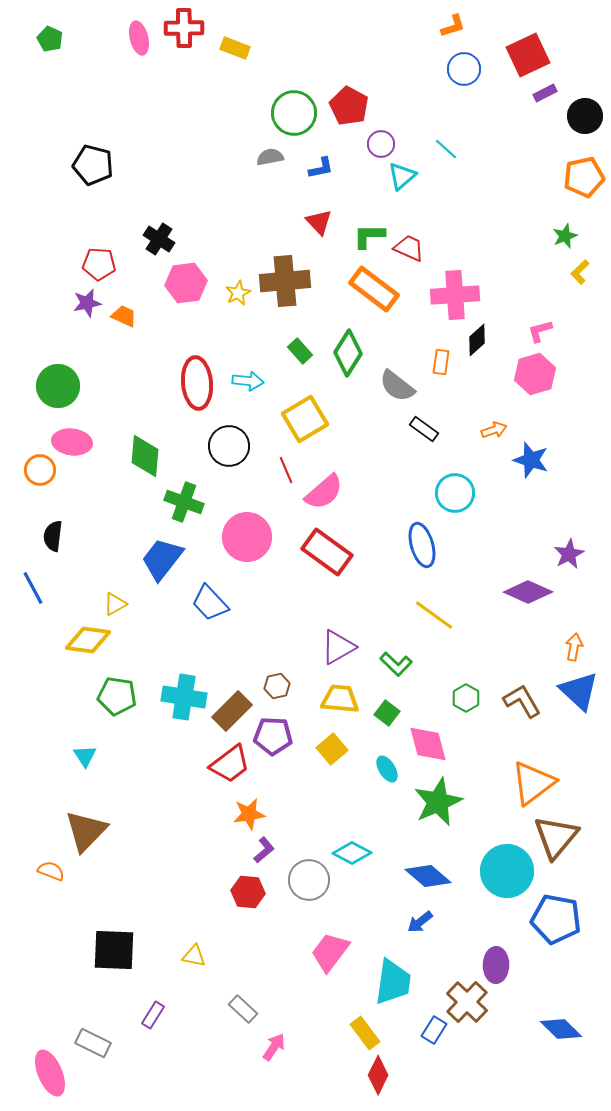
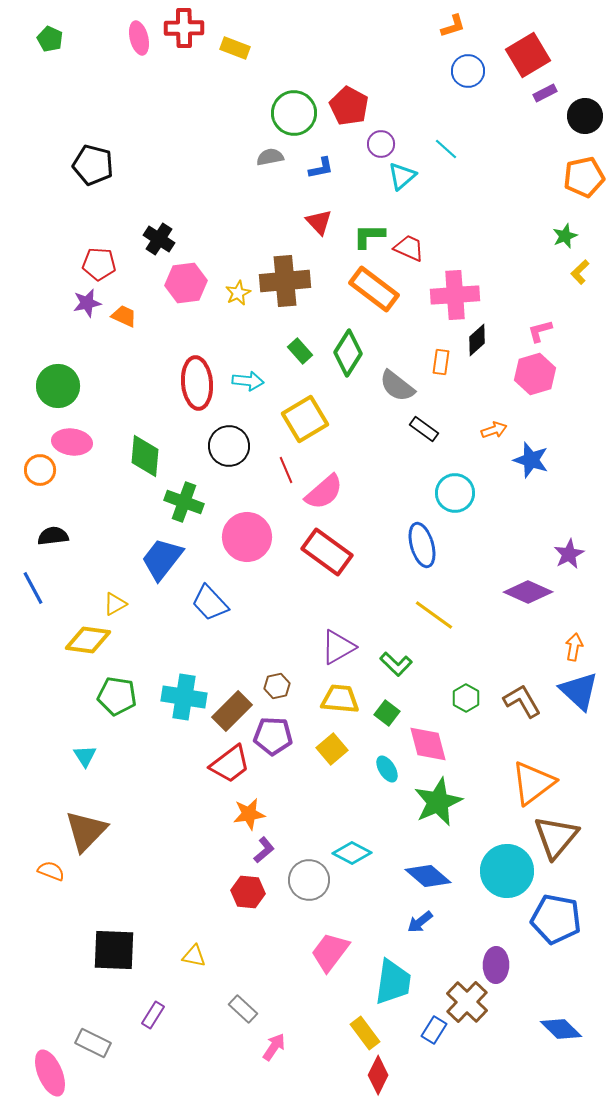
red square at (528, 55): rotated 6 degrees counterclockwise
blue circle at (464, 69): moved 4 px right, 2 px down
black semicircle at (53, 536): rotated 76 degrees clockwise
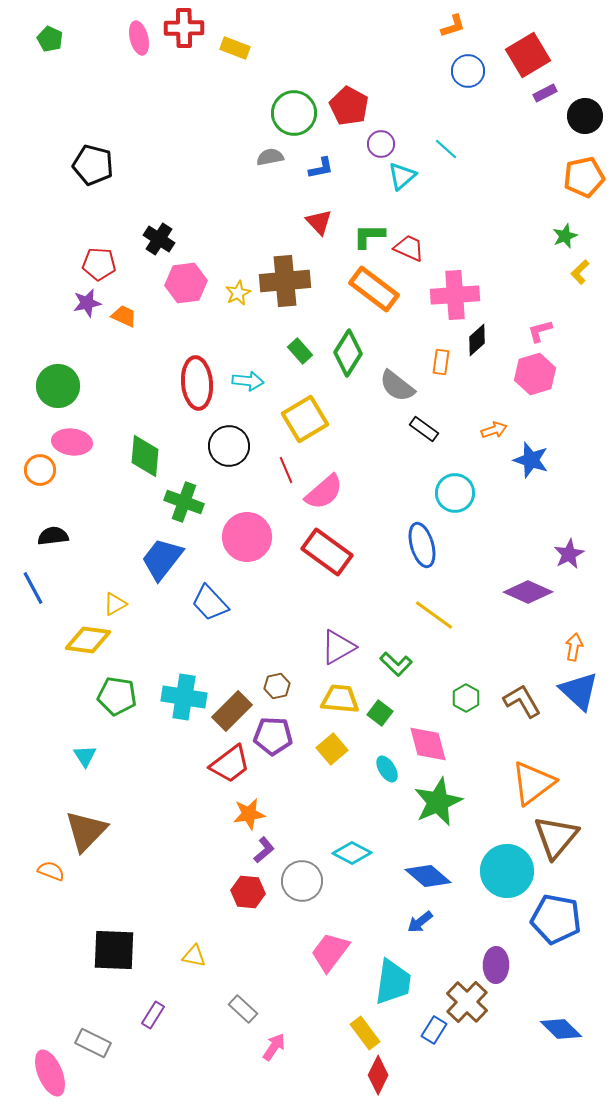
green square at (387, 713): moved 7 px left
gray circle at (309, 880): moved 7 px left, 1 px down
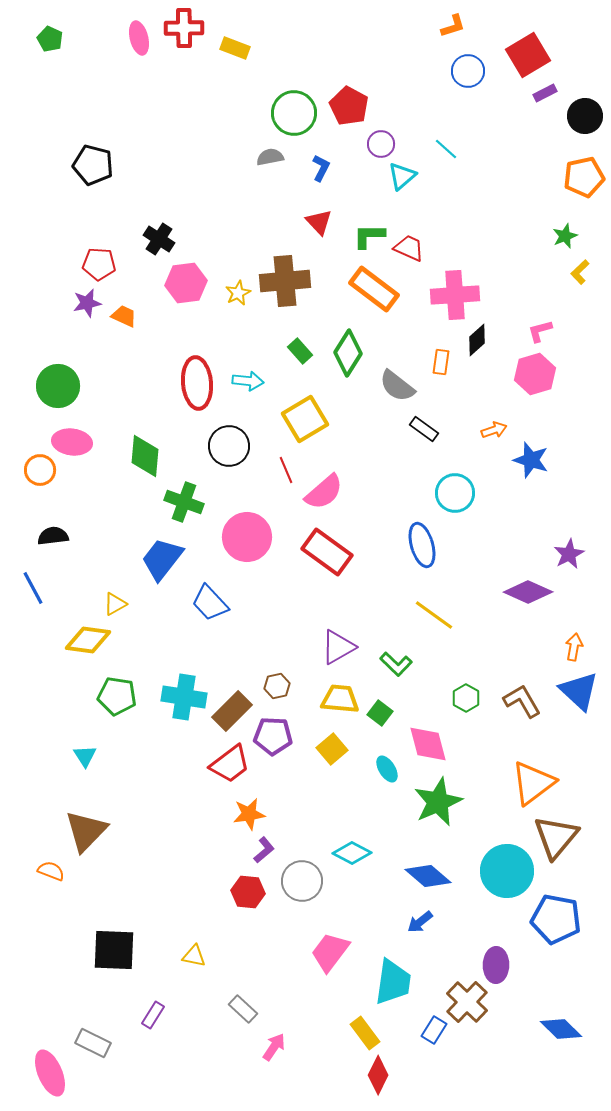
blue L-shape at (321, 168): rotated 52 degrees counterclockwise
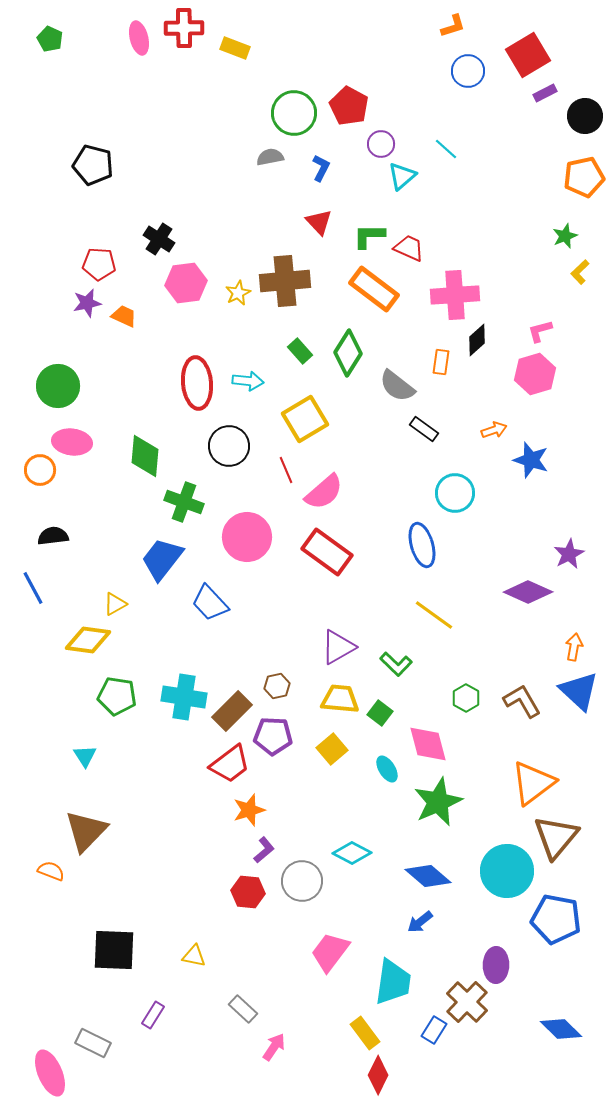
orange star at (249, 814): moved 4 px up; rotated 8 degrees counterclockwise
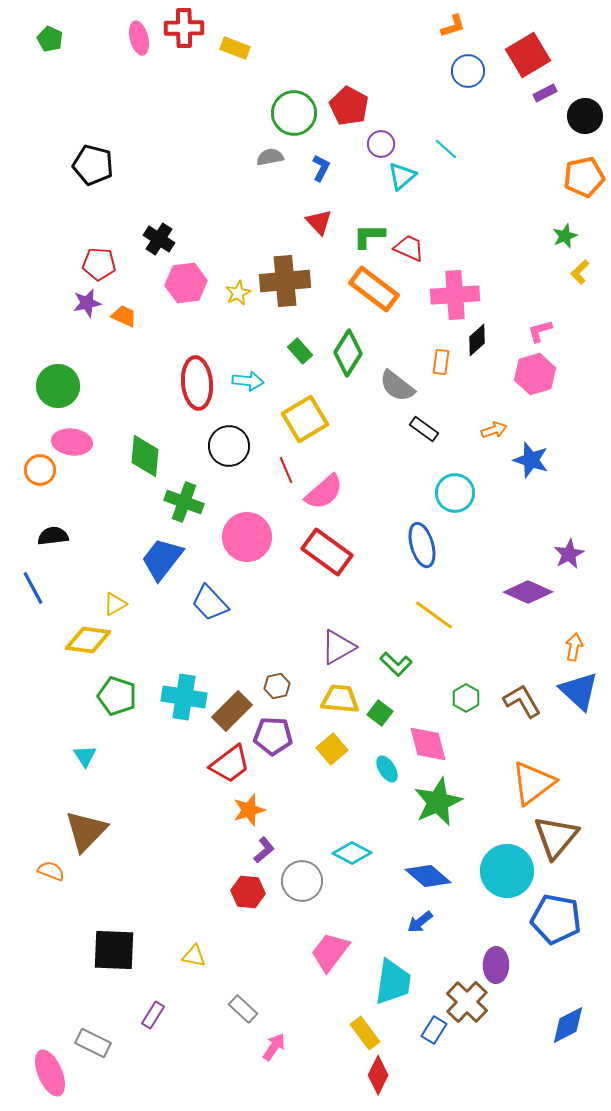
green pentagon at (117, 696): rotated 9 degrees clockwise
blue diamond at (561, 1029): moved 7 px right, 4 px up; rotated 72 degrees counterclockwise
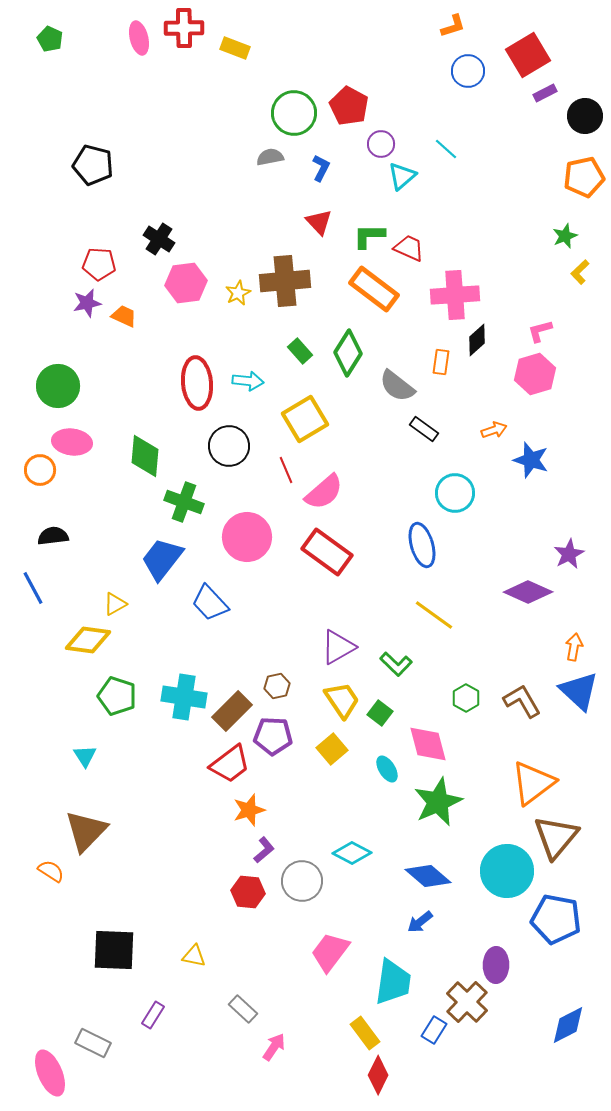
yellow trapezoid at (340, 699): moved 2 px right, 1 px down; rotated 51 degrees clockwise
orange semicircle at (51, 871): rotated 12 degrees clockwise
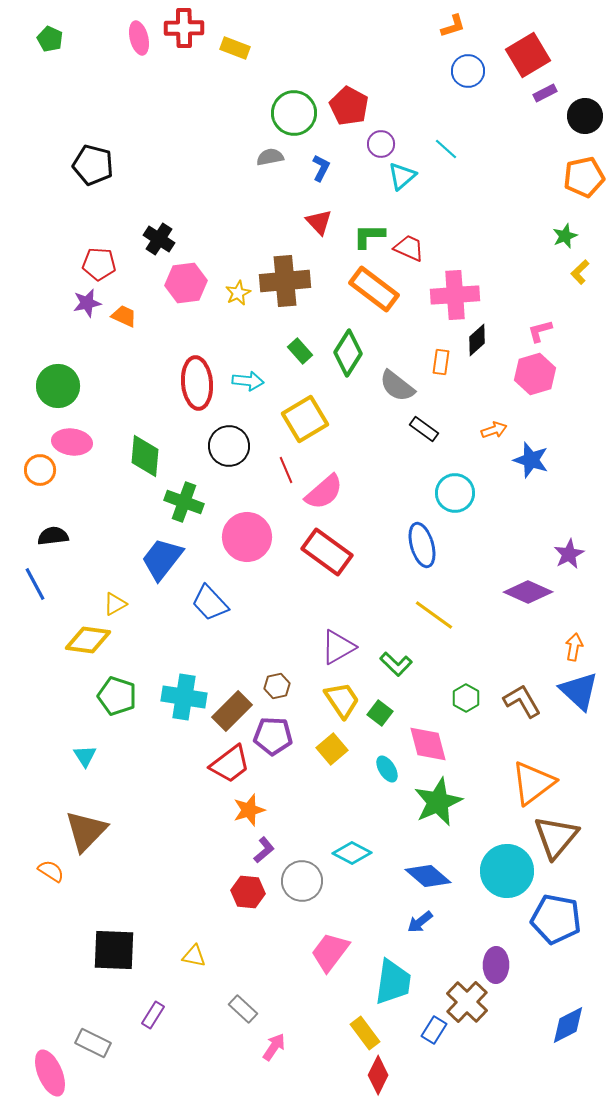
blue line at (33, 588): moved 2 px right, 4 px up
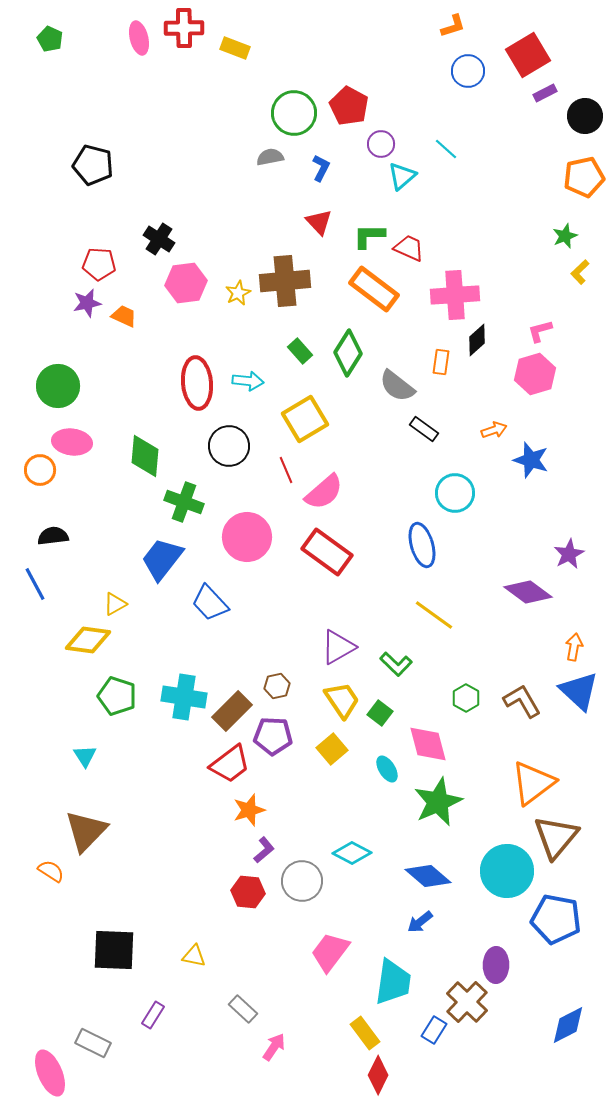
purple diamond at (528, 592): rotated 12 degrees clockwise
